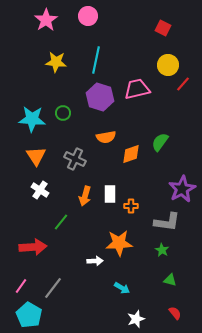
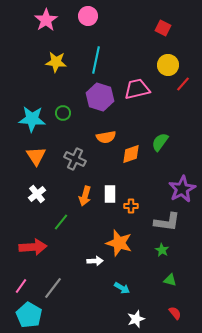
white cross: moved 3 px left, 4 px down; rotated 18 degrees clockwise
orange star: rotated 20 degrees clockwise
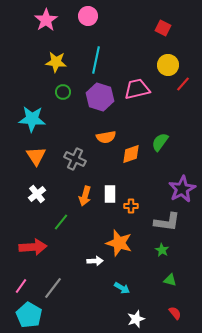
green circle: moved 21 px up
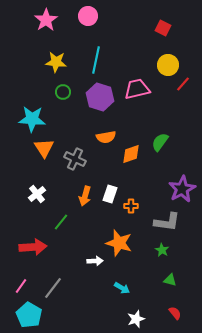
orange triangle: moved 8 px right, 8 px up
white rectangle: rotated 18 degrees clockwise
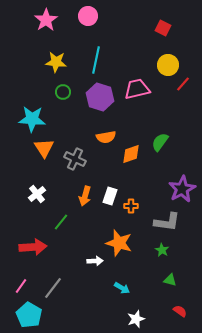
white rectangle: moved 2 px down
red semicircle: moved 5 px right, 2 px up; rotated 16 degrees counterclockwise
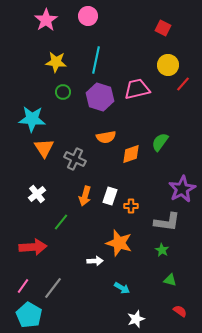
pink line: moved 2 px right
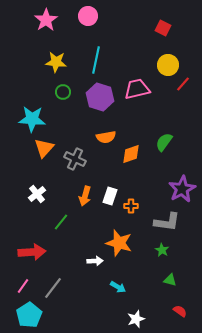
green semicircle: moved 4 px right
orange triangle: rotated 15 degrees clockwise
red arrow: moved 1 px left, 5 px down
cyan arrow: moved 4 px left, 1 px up
cyan pentagon: rotated 10 degrees clockwise
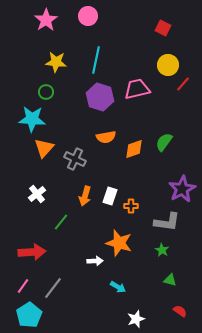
green circle: moved 17 px left
orange diamond: moved 3 px right, 5 px up
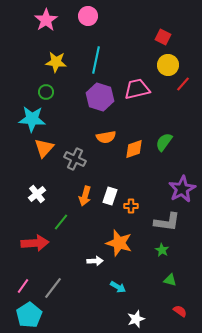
red square: moved 9 px down
red arrow: moved 3 px right, 9 px up
